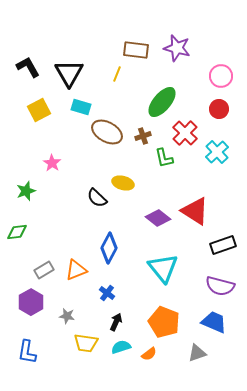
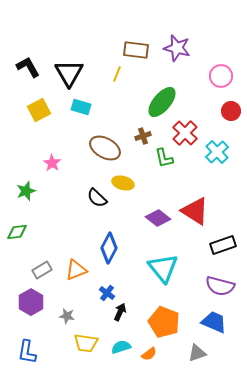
red circle: moved 12 px right, 2 px down
brown ellipse: moved 2 px left, 16 px down
gray rectangle: moved 2 px left
black arrow: moved 4 px right, 10 px up
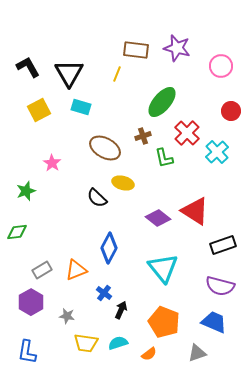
pink circle: moved 10 px up
red cross: moved 2 px right
blue cross: moved 3 px left
black arrow: moved 1 px right, 2 px up
cyan semicircle: moved 3 px left, 4 px up
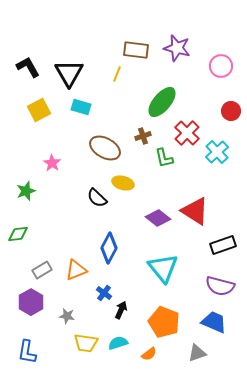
green diamond: moved 1 px right, 2 px down
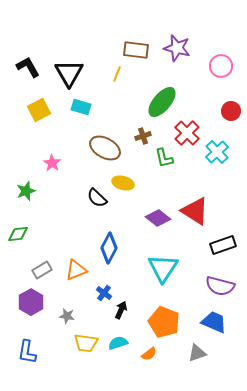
cyan triangle: rotated 12 degrees clockwise
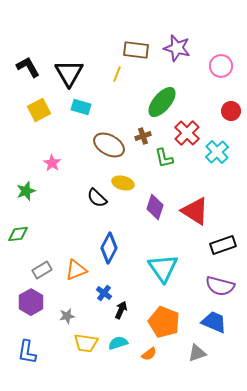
brown ellipse: moved 4 px right, 3 px up
purple diamond: moved 3 px left, 11 px up; rotated 70 degrees clockwise
cyan triangle: rotated 8 degrees counterclockwise
gray star: rotated 21 degrees counterclockwise
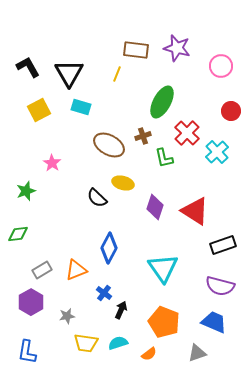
green ellipse: rotated 12 degrees counterclockwise
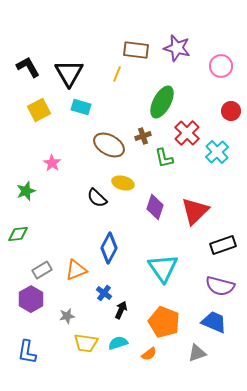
red triangle: rotated 44 degrees clockwise
purple hexagon: moved 3 px up
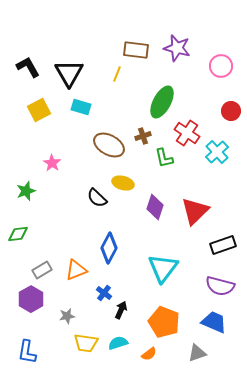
red cross: rotated 10 degrees counterclockwise
cyan triangle: rotated 12 degrees clockwise
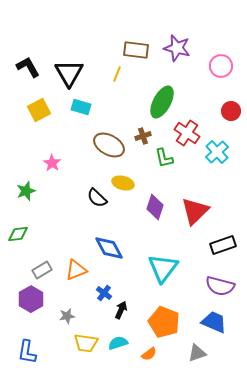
blue diamond: rotated 56 degrees counterclockwise
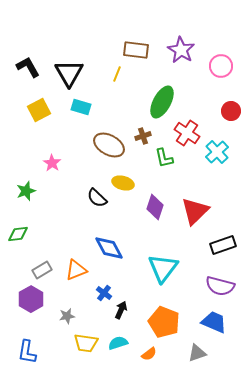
purple star: moved 4 px right, 2 px down; rotated 16 degrees clockwise
